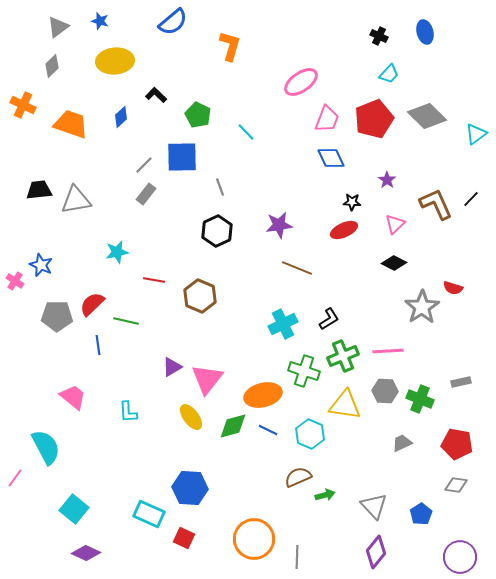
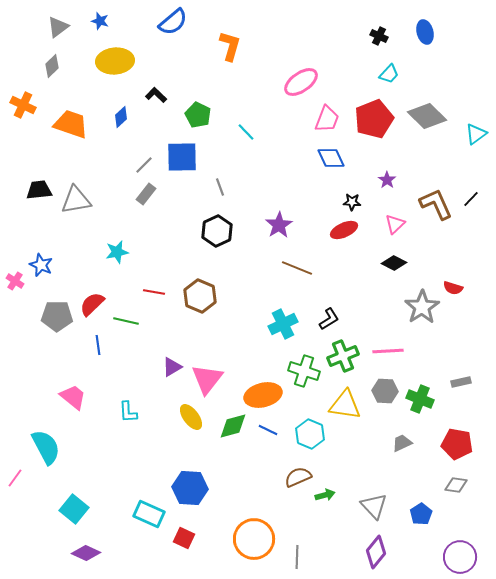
purple star at (279, 225): rotated 24 degrees counterclockwise
red line at (154, 280): moved 12 px down
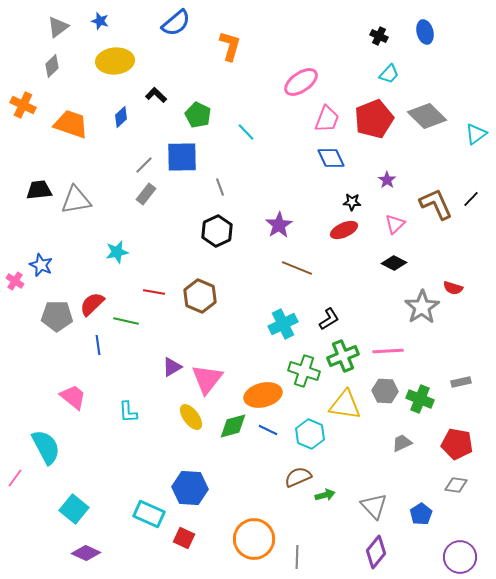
blue semicircle at (173, 22): moved 3 px right, 1 px down
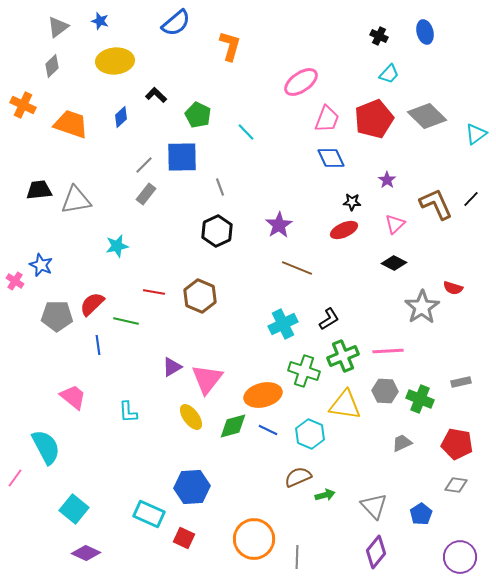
cyan star at (117, 252): moved 6 px up
blue hexagon at (190, 488): moved 2 px right, 1 px up; rotated 8 degrees counterclockwise
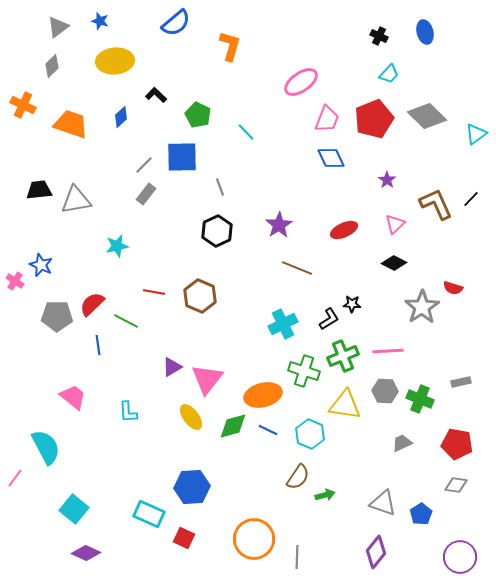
black star at (352, 202): moved 102 px down
green line at (126, 321): rotated 15 degrees clockwise
brown semicircle at (298, 477): rotated 148 degrees clockwise
gray triangle at (374, 506): moved 9 px right, 3 px up; rotated 28 degrees counterclockwise
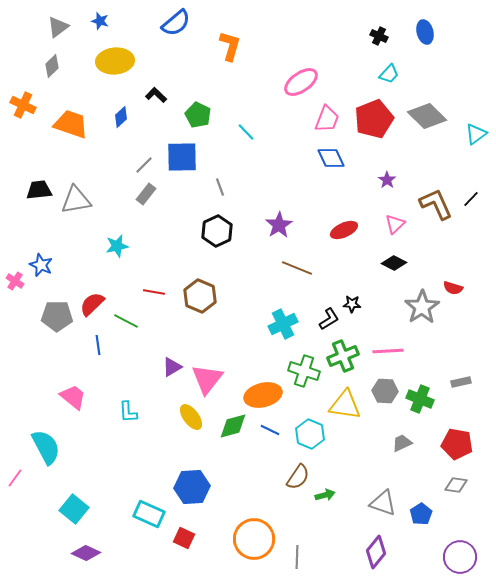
blue line at (268, 430): moved 2 px right
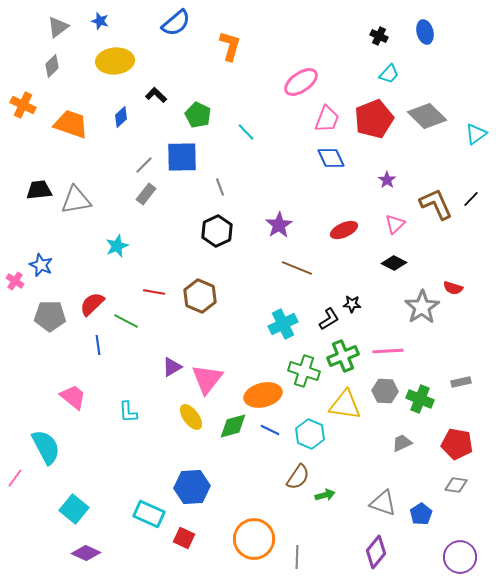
cyan star at (117, 246): rotated 10 degrees counterclockwise
gray pentagon at (57, 316): moved 7 px left
